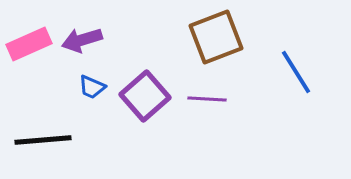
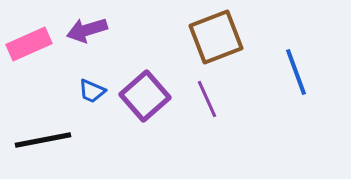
purple arrow: moved 5 px right, 10 px up
blue line: rotated 12 degrees clockwise
blue trapezoid: moved 4 px down
purple line: rotated 63 degrees clockwise
black line: rotated 6 degrees counterclockwise
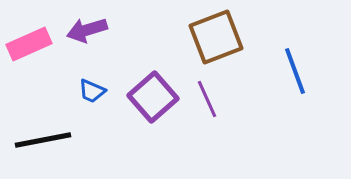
blue line: moved 1 px left, 1 px up
purple square: moved 8 px right, 1 px down
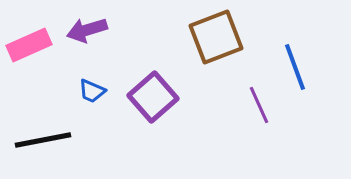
pink rectangle: moved 1 px down
blue line: moved 4 px up
purple line: moved 52 px right, 6 px down
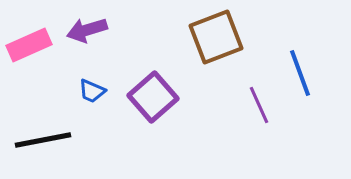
blue line: moved 5 px right, 6 px down
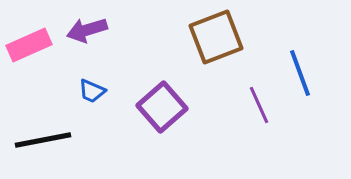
purple square: moved 9 px right, 10 px down
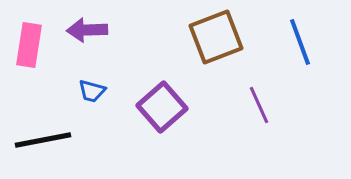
purple arrow: rotated 15 degrees clockwise
pink rectangle: rotated 57 degrees counterclockwise
blue line: moved 31 px up
blue trapezoid: rotated 8 degrees counterclockwise
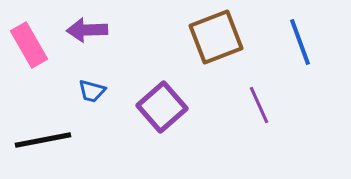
pink rectangle: rotated 39 degrees counterclockwise
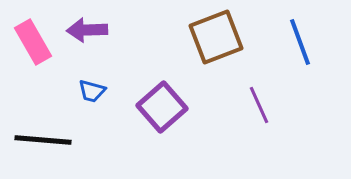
pink rectangle: moved 4 px right, 3 px up
black line: rotated 16 degrees clockwise
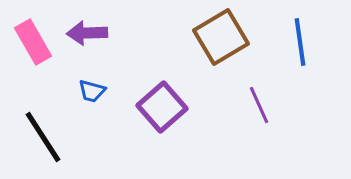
purple arrow: moved 3 px down
brown square: moved 5 px right; rotated 10 degrees counterclockwise
blue line: rotated 12 degrees clockwise
black line: moved 3 px up; rotated 52 degrees clockwise
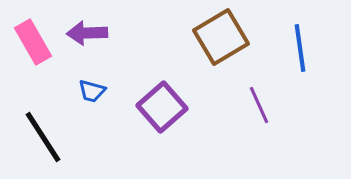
blue line: moved 6 px down
